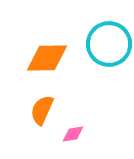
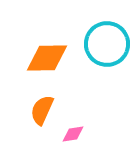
cyan circle: moved 2 px left
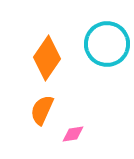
orange diamond: rotated 54 degrees counterclockwise
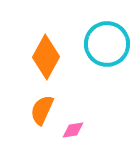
orange diamond: moved 1 px left, 1 px up; rotated 6 degrees counterclockwise
pink diamond: moved 4 px up
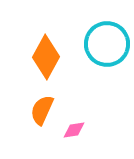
pink diamond: moved 1 px right
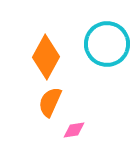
orange semicircle: moved 8 px right, 8 px up
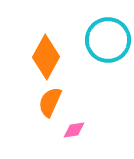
cyan circle: moved 1 px right, 4 px up
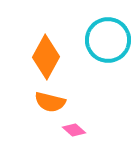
orange semicircle: rotated 100 degrees counterclockwise
pink diamond: rotated 50 degrees clockwise
